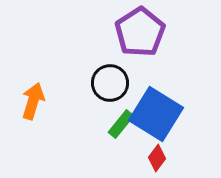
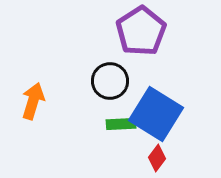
purple pentagon: moved 1 px right, 1 px up
black circle: moved 2 px up
green rectangle: rotated 48 degrees clockwise
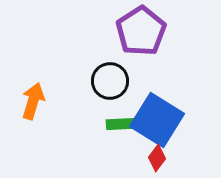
blue square: moved 1 px right, 6 px down
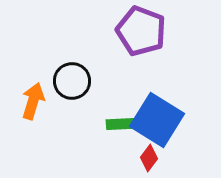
purple pentagon: rotated 18 degrees counterclockwise
black circle: moved 38 px left
red diamond: moved 8 px left
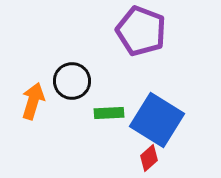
green rectangle: moved 12 px left, 11 px up
red diamond: rotated 12 degrees clockwise
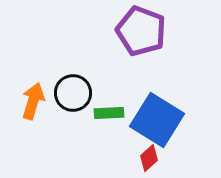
black circle: moved 1 px right, 12 px down
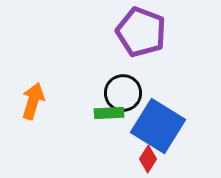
purple pentagon: moved 1 px down
black circle: moved 50 px right
blue square: moved 1 px right, 6 px down
red diamond: moved 1 px left, 1 px down; rotated 16 degrees counterclockwise
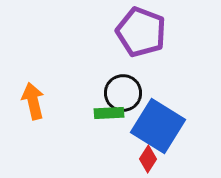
orange arrow: rotated 30 degrees counterclockwise
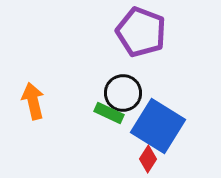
green rectangle: rotated 28 degrees clockwise
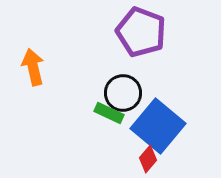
orange arrow: moved 34 px up
blue square: rotated 8 degrees clockwise
red diamond: rotated 8 degrees clockwise
